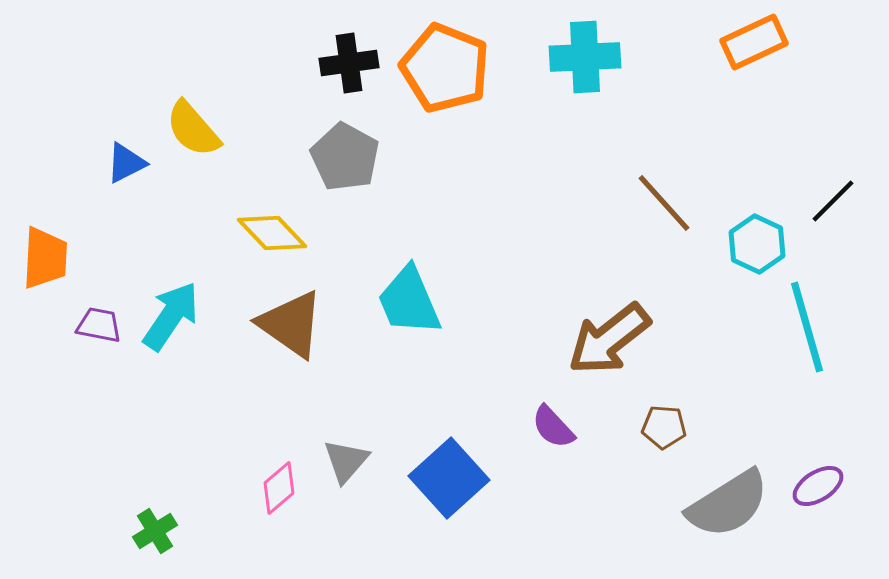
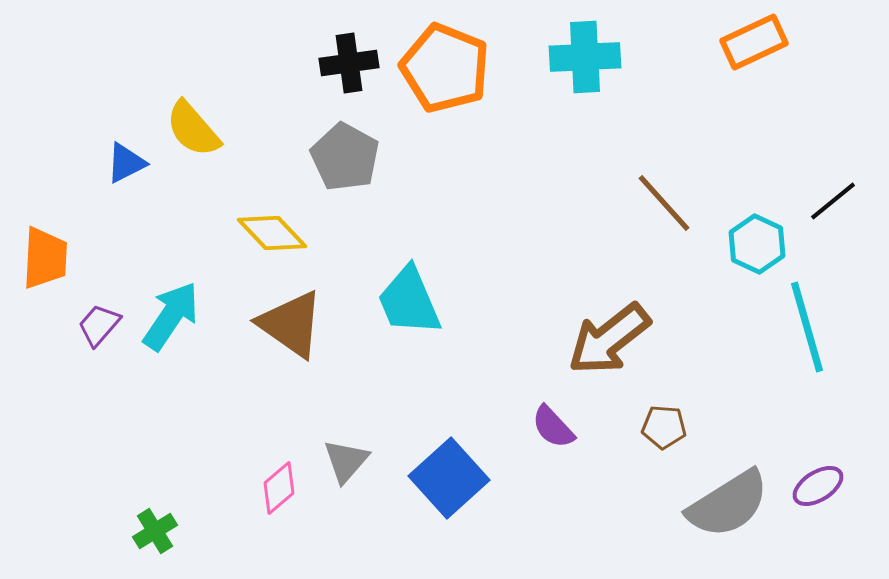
black line: rotated 6 degrees clockwise
purple trapezoid: rotated 60 degrees counterclockwise
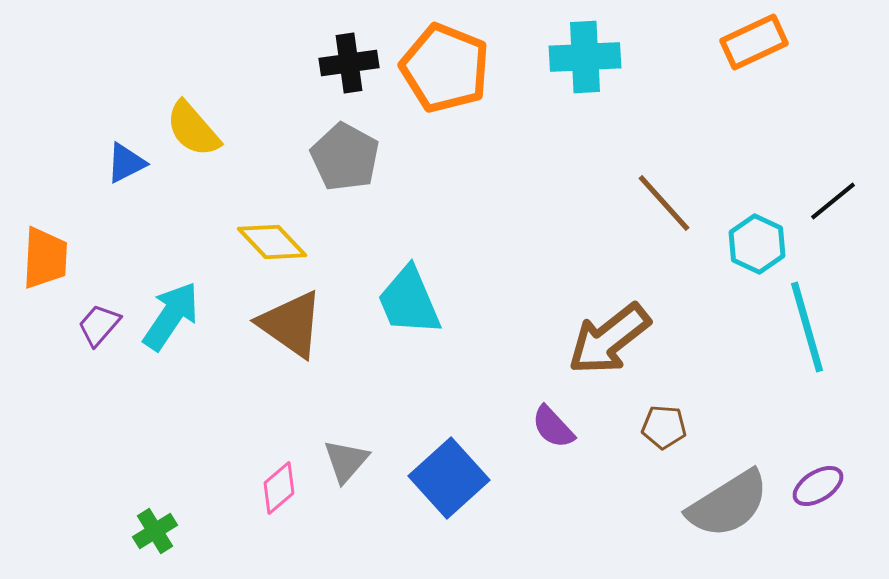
yellow diamond: moved 9 px down
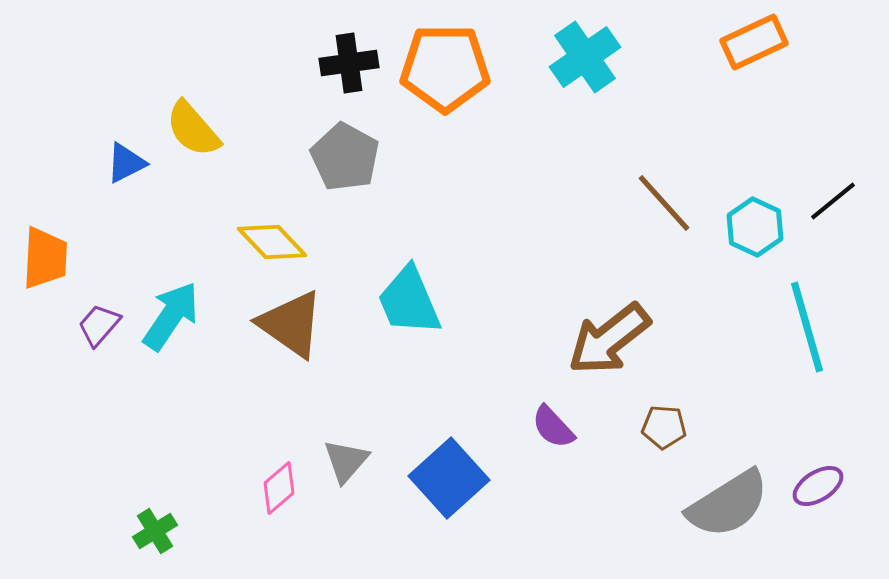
cyan cross: rotated 32 degrees counterclockwise
orange pentagon: rotated 22 degrees counterclockwise
cyan hexagon: moved 2 px left, 17 px up
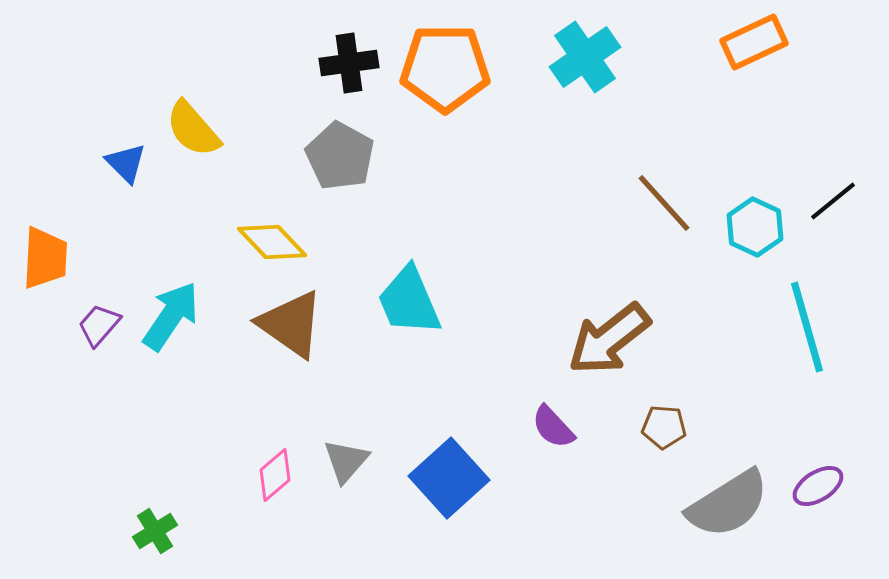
gray pentagon: moved 5 px left, 1 px up
blue triangle: rotated 48 degrees counterclockwise
pink diamond: moved 4 px left, 13 px up
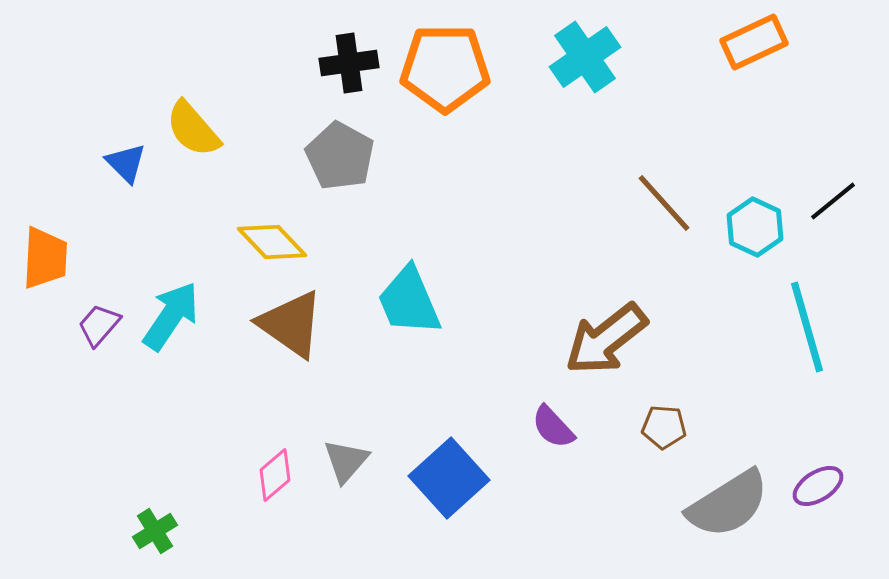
brown arrow: moved 3 px left
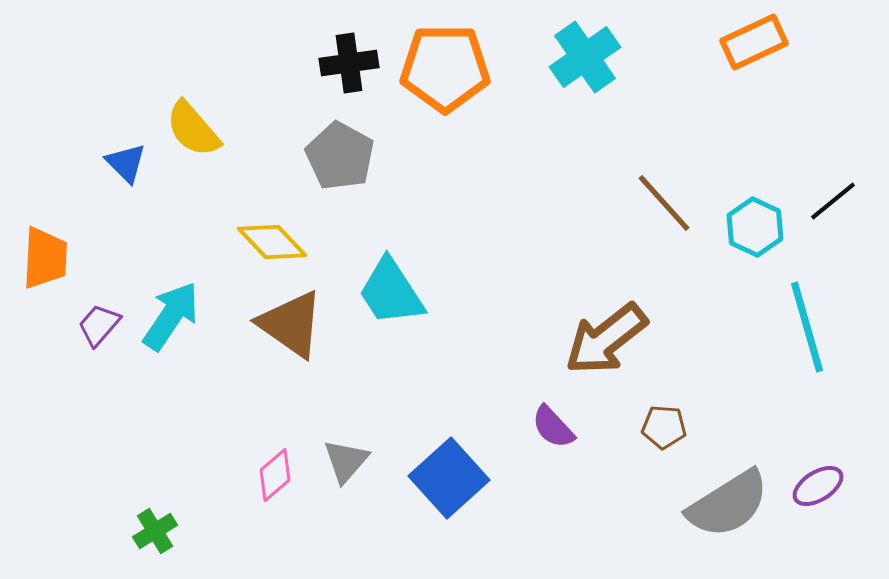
cyan trapezoid: moved 18 px left, 9 px up; rotated 10 degrees counterclockwise
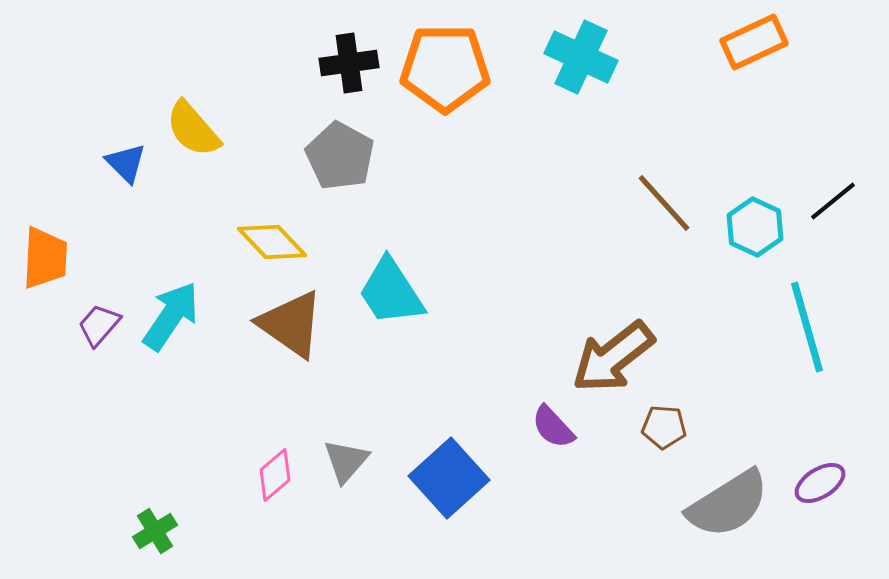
cyan cross: moved 4 px left; rotated 30 degrees counterclockwise
brown arrow: moved 7 px right, 18 px down
purple ellipse: moved 2 px right, 3 px up
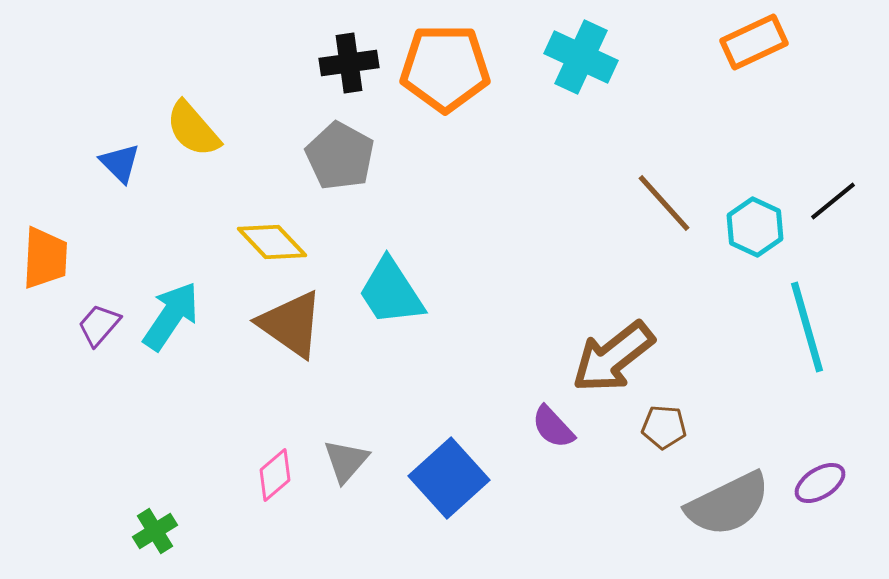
blue triangle: moved 6 px left
gray semicircle: rotated 6 degrees clockwise
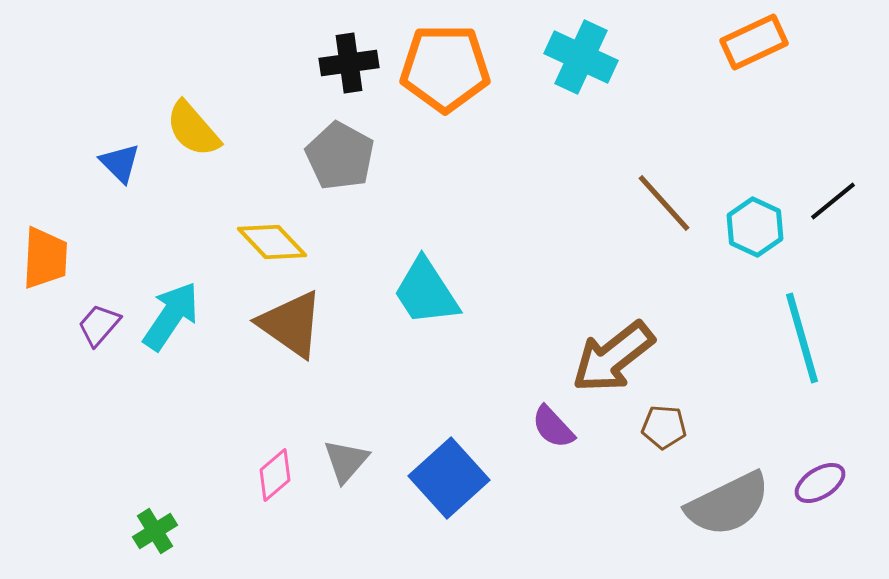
cyan trapezoid: moved 35 px right
cyan line: moved 5 px left, 11 px down
